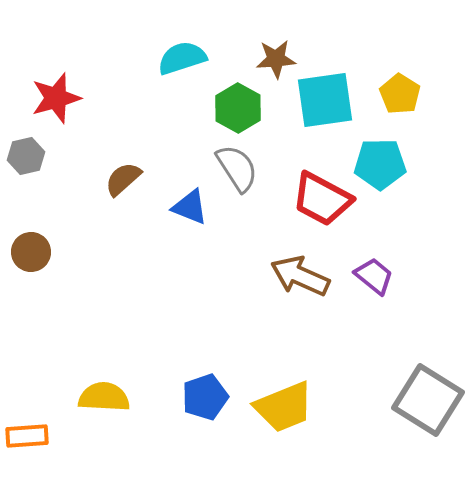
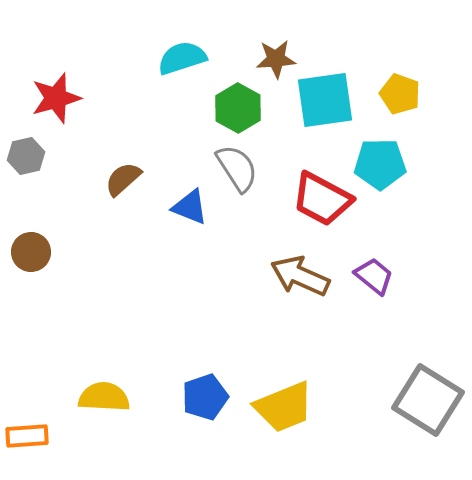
yellow pentagon: rotated 12 degrees counterclockwise
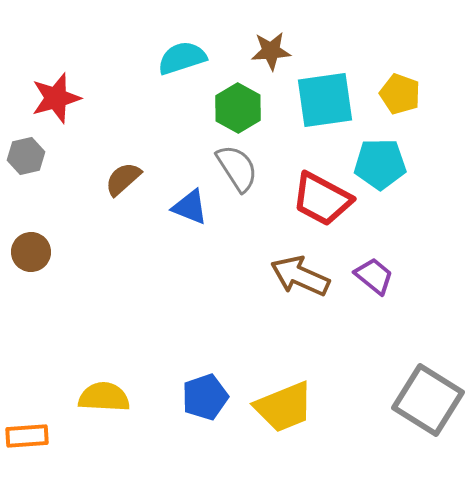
brown star: moved 5 px left, 8 px up
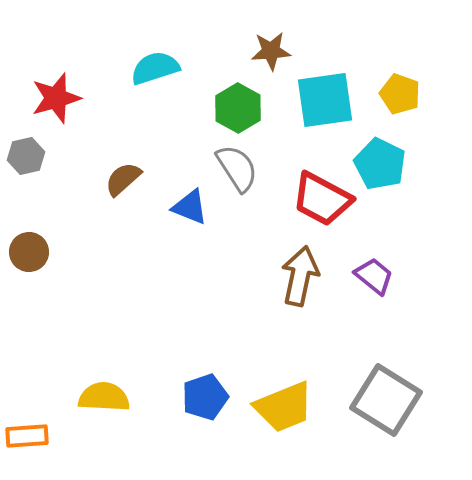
cyan semicircle: moved 27 px left, 10 px down
cyan pentagon: rotated 27 degrees clockwise
brown circle: moved 2 px left
brown arrow: rotated 78 degrees clockwise
gray square: moved 42 px left
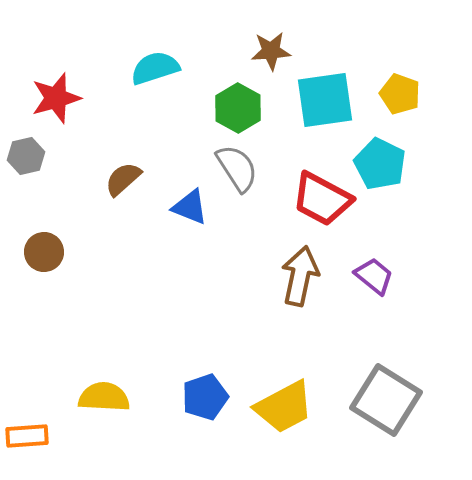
brown circle: moved 15 px right
yellow trapezoid: rotated 6 degrees counterclockwise
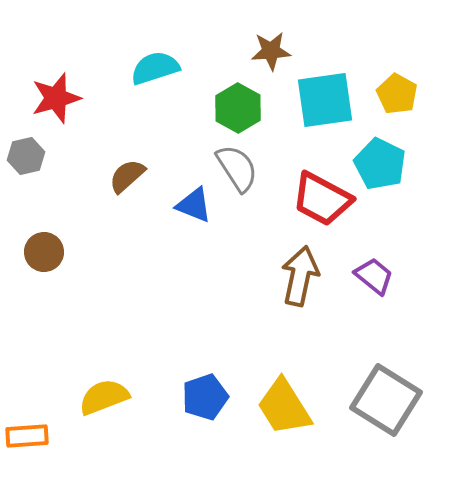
yellow pentagon: moved 3 px left; rotated 9 degrees clockwise
brown semicircle: moved 4 px right, 3 px up
blue triangle: moved 4 px right, 2 px up
yellow semicircle: rotated 24 degrees counterclockwise
yellow trapezoid: rotated 86 degrees clockwise
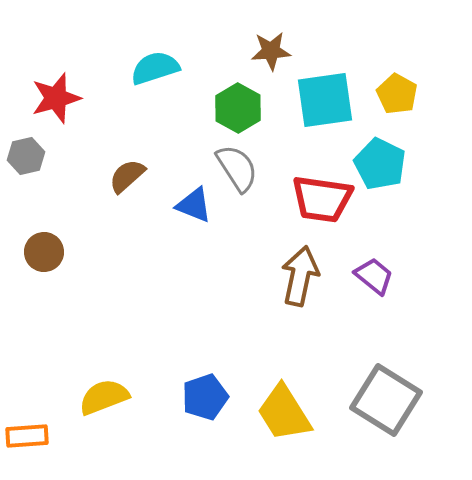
red trapezoid: rotated 20 degrees counterclockwise
yellow trapezoid: moved 6 px down
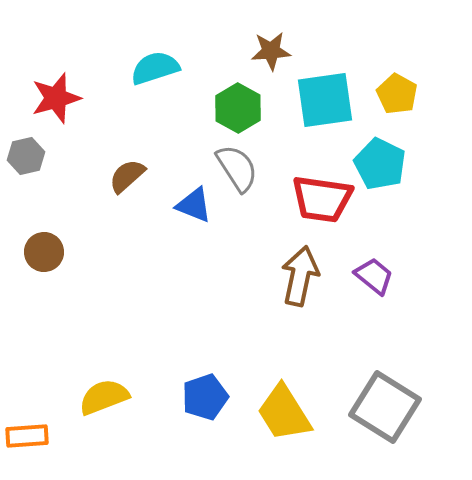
gray square: moved 1 px left, 7 px down
